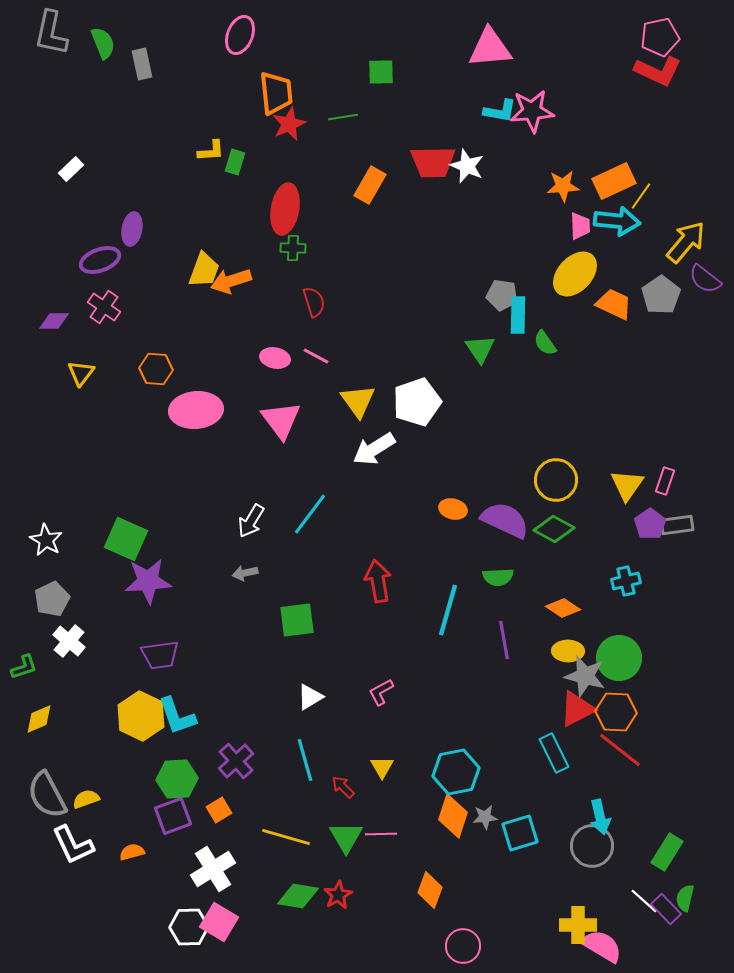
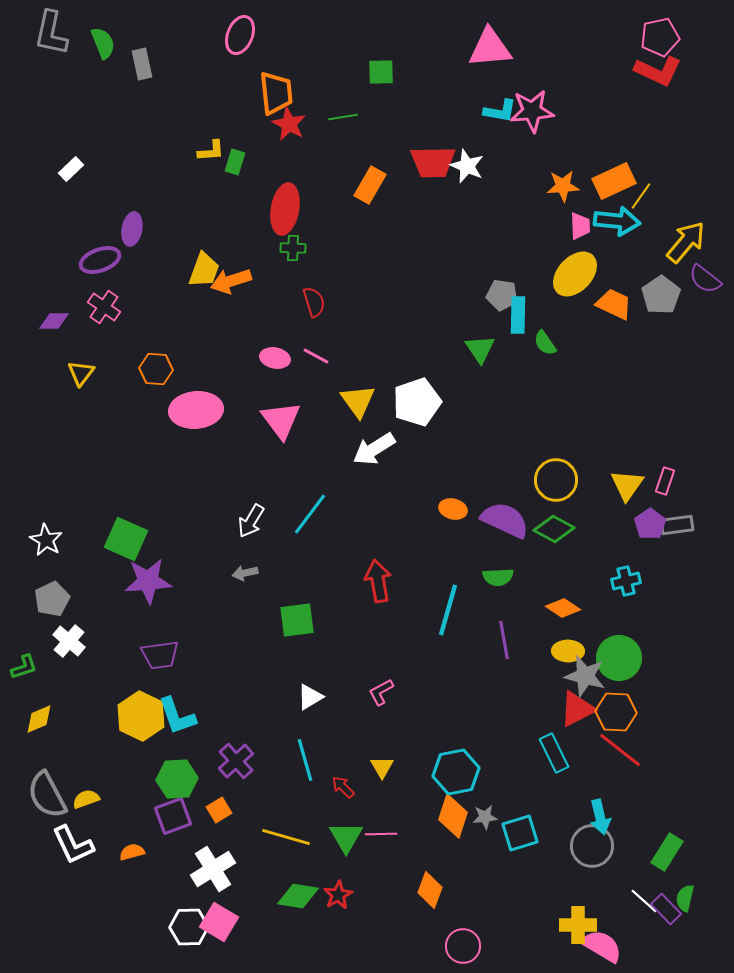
red star at (289, 124): rotated 20 degrees counterclockwise
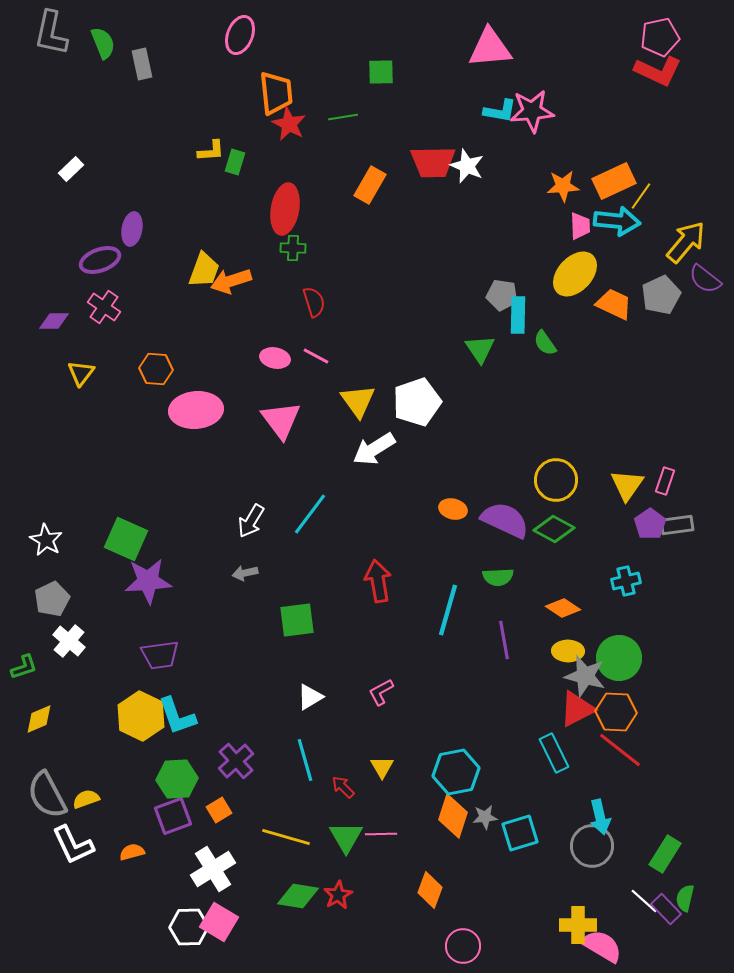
gray pentagon at (661, 295): rotated 9 degrees clockwise
green rectangle at (667, 852): moved 2 px left, 2 px down
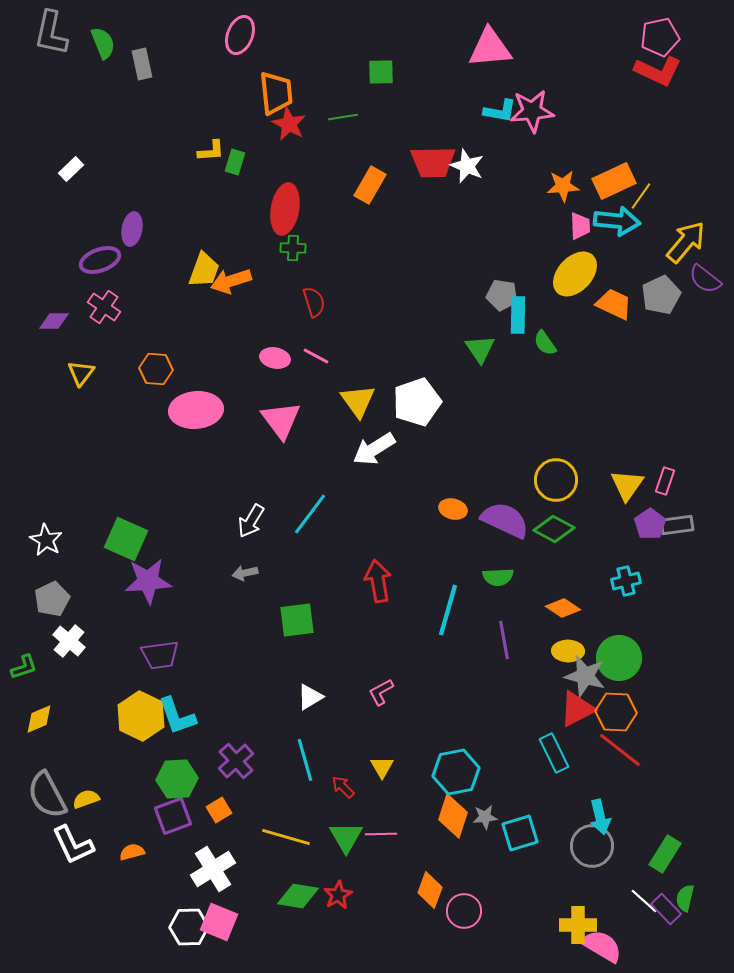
pink square at (219, 922): rotated 9 degrees counterclockwise
pink circle at (463, 946): moved 1 px right, 35 px up
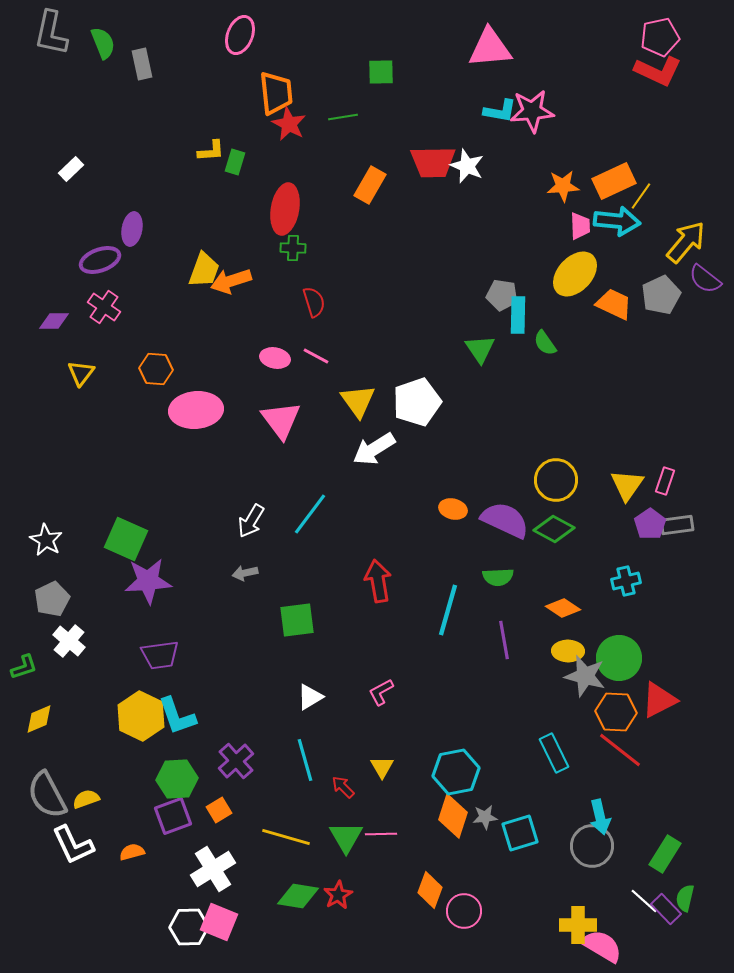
red triangle at (577, 709): moved 82 px right, 9 px up
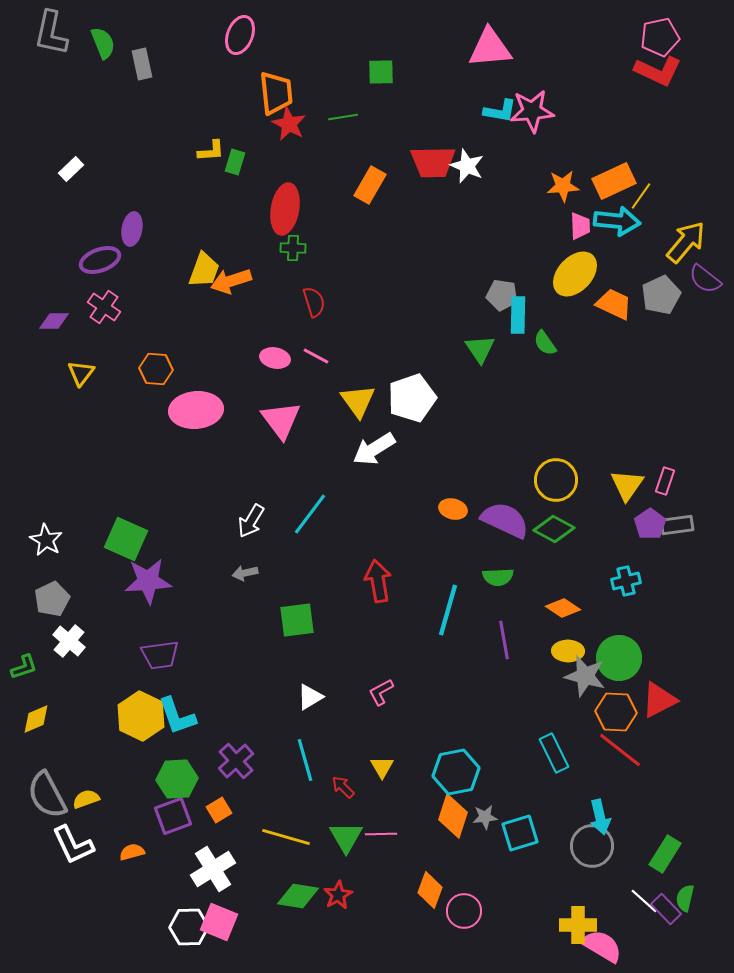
white pentagon at (417, 402): moved 5 px left, 4 px up
yellow diamond at (39, 719): moved 3 px left
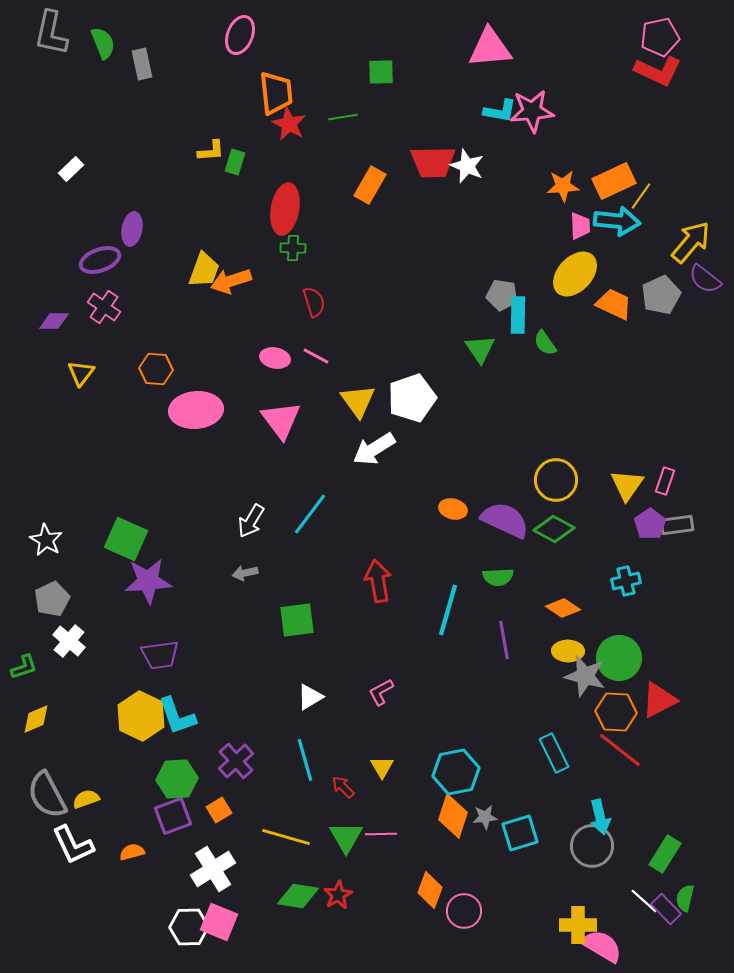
yellow arrow at (686, 242): moved 5 px right
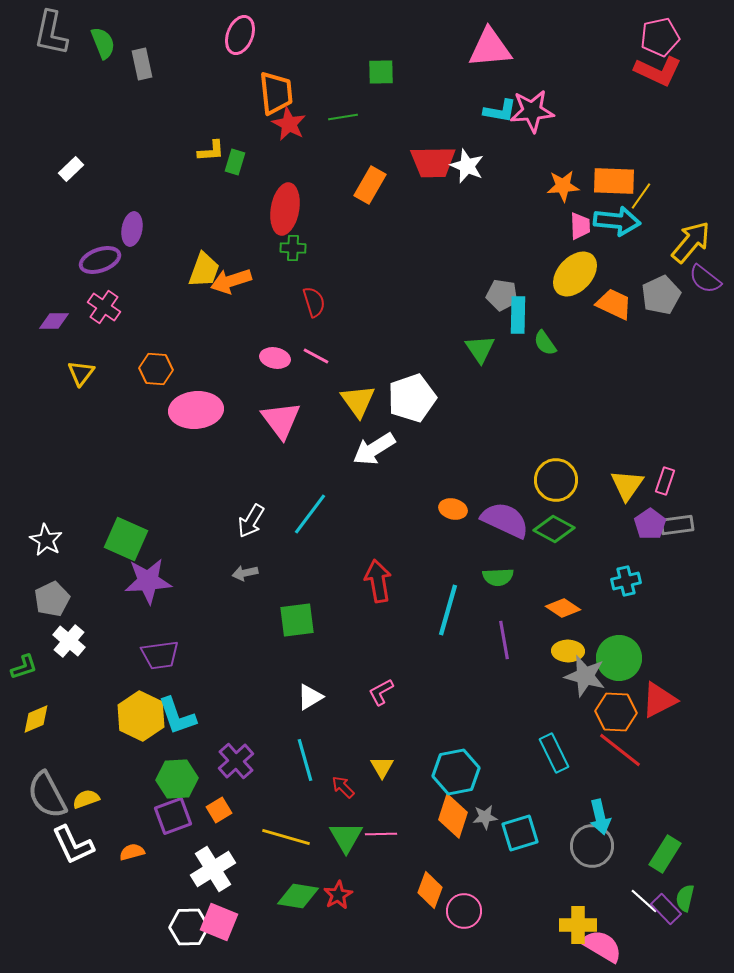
orange rectangle at (614, 181): rotated 27 degrees clockwise
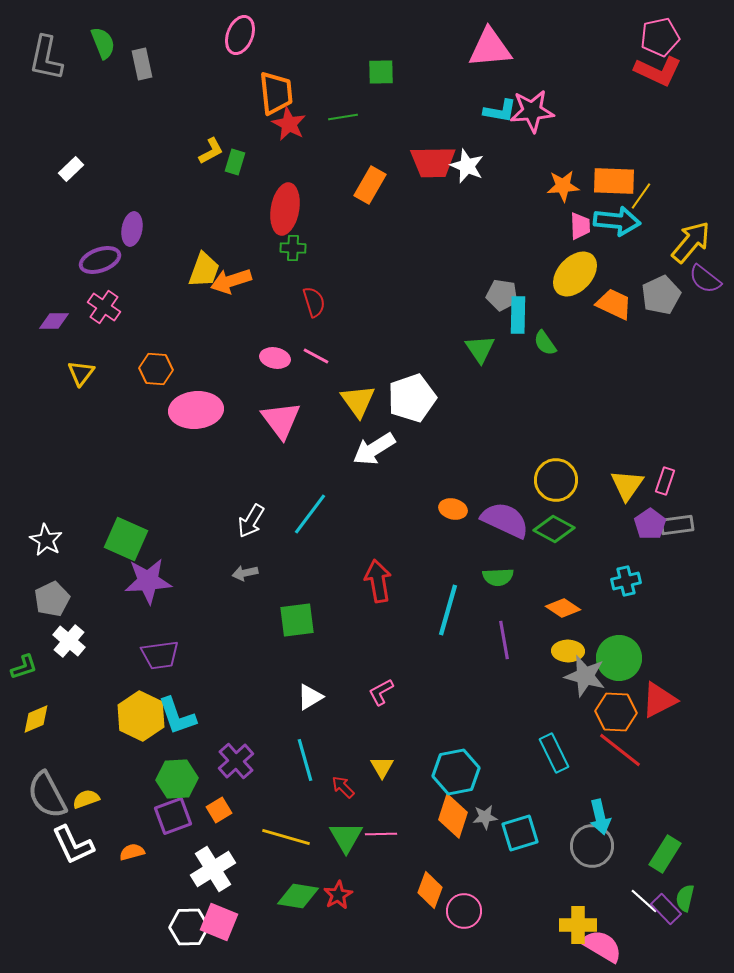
gray L-shape at (51, 33): moved 5 px left, 25 px down
yellow L-shape at (211, 151): rotated 24 degrees counterclockwise
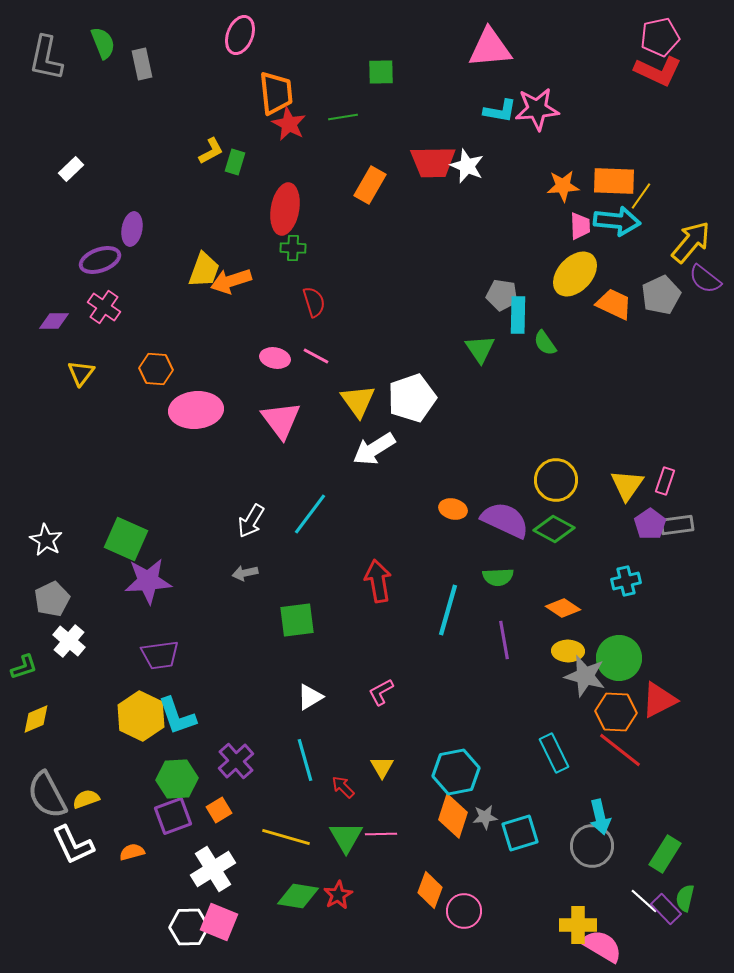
pink star at (532, 111): moved 5 px right, 2 px up
